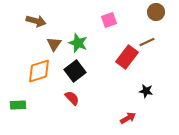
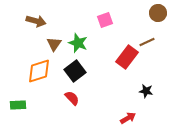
brown circle: moved 2 px right, 1 px down
pink square: moved 4 px left
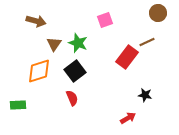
black star: moved 1 px left, 4 px down
red semicircle: rotated 21 degrees clockwise
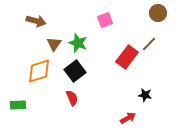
brown line: moved 2 px right, 2 px down; rotated 21 degrees counterclockwise
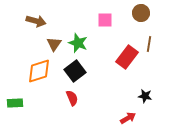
brown circle: moved 17 px left
pink square: rotated 21 degrees clockwise
brown line: rotated 35 degrees counterclockwise
black star: moved 1 px down
green rectangle: moved 3 px left, 2 px up
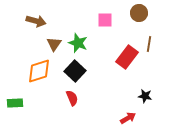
brown circle: moved 2 px left
black square: rotated 10 degrees counterclockwise
